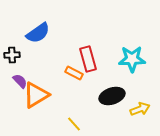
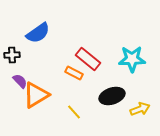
red rectangle: rotated 35 degrees counterclockwise
yellow line: moved 12 px up
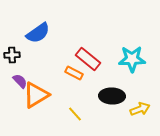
black ellipse: rotated 20 degrees clockwise
yellow line: moved 1 px right, 2 px down
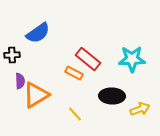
purple semicircle: rotated 42 degrees clockwise
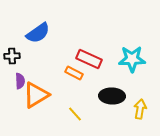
black cross: moved 1 px down
red rectangle: moved 1 px right; rotated 15 degrees counterclockwise
yellow arrow: rotated 60 degrees counterclockwise
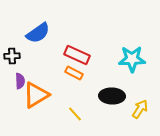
red rectangle: moved 12 px left, 4 px up
yellow arrow: rotated 24 degrees clockwise
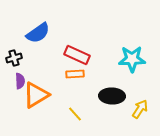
black cross: moved 2 px right, 2 px down; rotated 14 degrees counterclockwise
orange rectangle: moved 1 px right, 1 px down; rotated 30 degrees counterclockwise
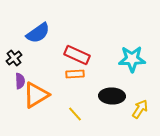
black cross: rotated 21 degrees counterclockwise
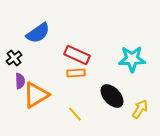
orange rectangle: moved 1 px right, 1 px up
black ellipse: rotated 45 degrees clockwise
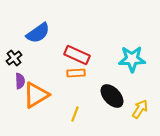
yellow line: rotated 63 degrees clockwise
